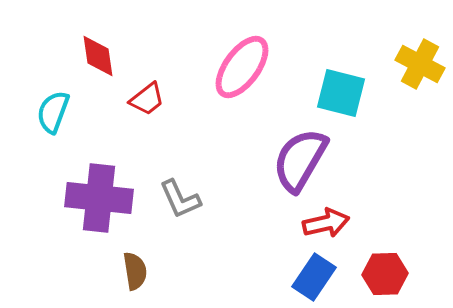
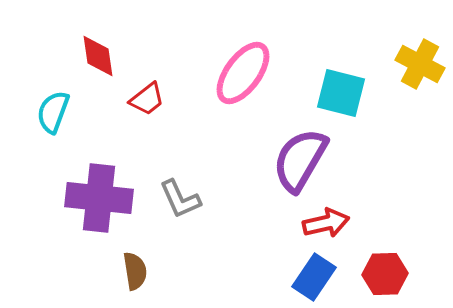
pink ellipse: moved 1 px right, 6 px down
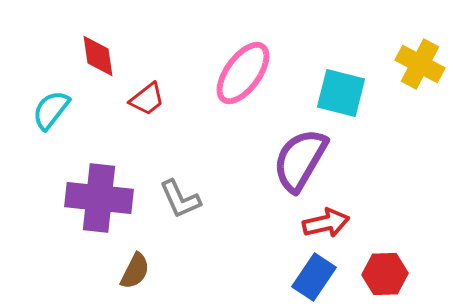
cyan semicircle: moved 2 px left, 2 px up; rotated 18 degrees clockwise
brown semicircle: rotated 36 degrees clockwise
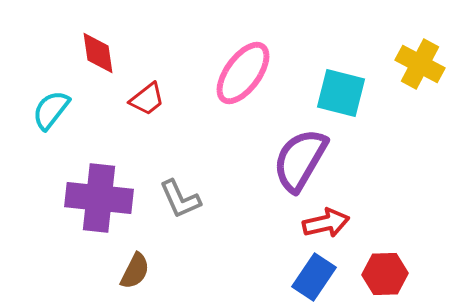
red diamond: moved 3 px up
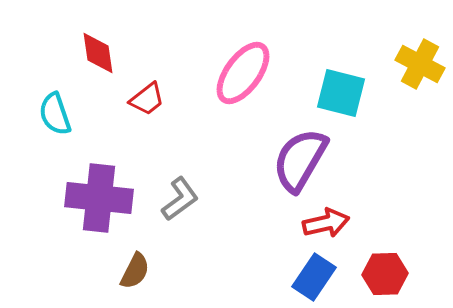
cyan semicircle: moved 4 px right, 4 px down; rotated 57 degrees counterclockwise
gray L-shape: rotated 102 degrees counterclockwise
